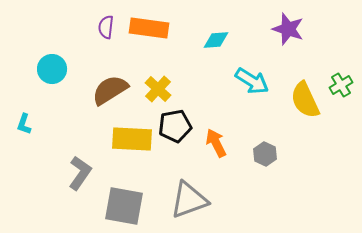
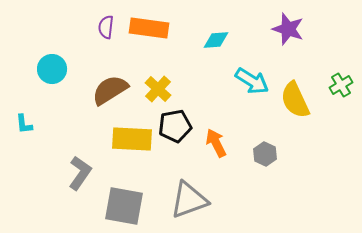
yellow semicircle: moved 10 px left
cyan L-shape: rotated 25 degrees counterclockwise
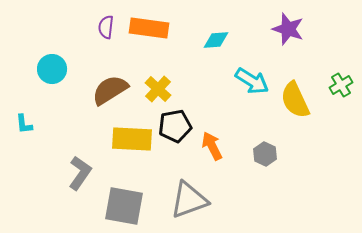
orange arrow: moved 4 px left, 3 px down
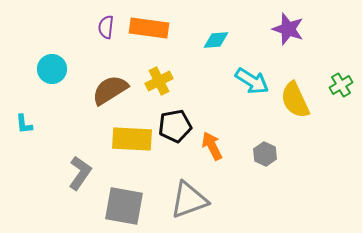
yellow cross: moved 1 px right, 8 px up; rotated 20 degrees clockwise
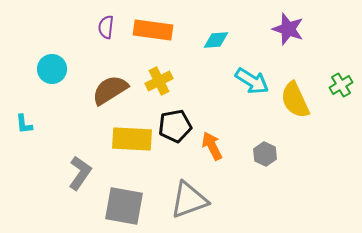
orange rectangle: moved 4 px right, 2 px down
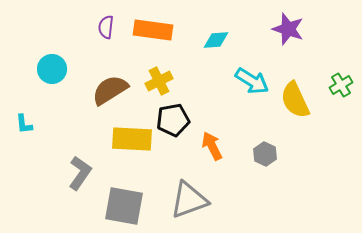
black pentagon: moved 2 px left, 6 px up
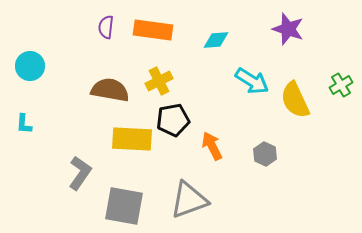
cyan circle: moved 22 px left, 3 px up
brown semicircle: rotated 42 degrees clockwise
cyan L-shape: rotated 10 degrees clockwise
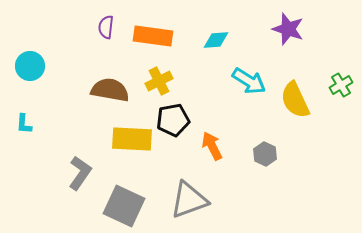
orange rectangle: moved 6 px down
cyan arrow: moved 3 px left
gray square: rotated 15 degrees clockwise
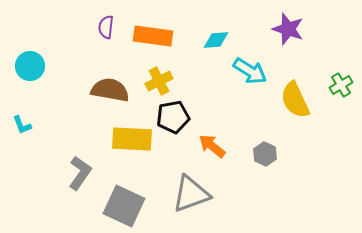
cyan arrow: moved 1 px right, 10 px up
black pentagon: moved 3 px up
cyan L-shape: moved 2 px left, 1 px down; rotated 25 degrees counterclockwise
orange arrow: rotated 24 degrees counterclockwise
gray triangle: moved 2 px right, 6 px up
